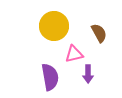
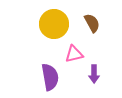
yellow circle: moved 2 px up
brown semicircle: moved 7 px left, 10 px up
purple arrow: moved 6 px right
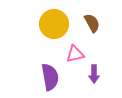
pink triangle: moved 1 px right
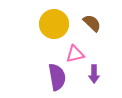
brown semicircle: rotated 18 degrees counterclockwise
purple semicircle: moved 7 px right
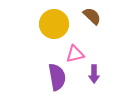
brown semicircle: moved 7 px up
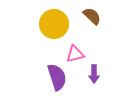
purple semicircle: rotated 8 degrees counterclockwise
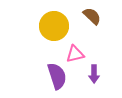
yellow circle: moved 2 px down
purple semicircle: moved 1 px up
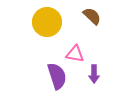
yellow circle: moved 7 px left, 4 px up
pink triangle: rotated 24 degrees clockwise
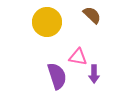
brown semicircle: moved 1 px up
pink triangle: moved 3 px right, 3 px down
